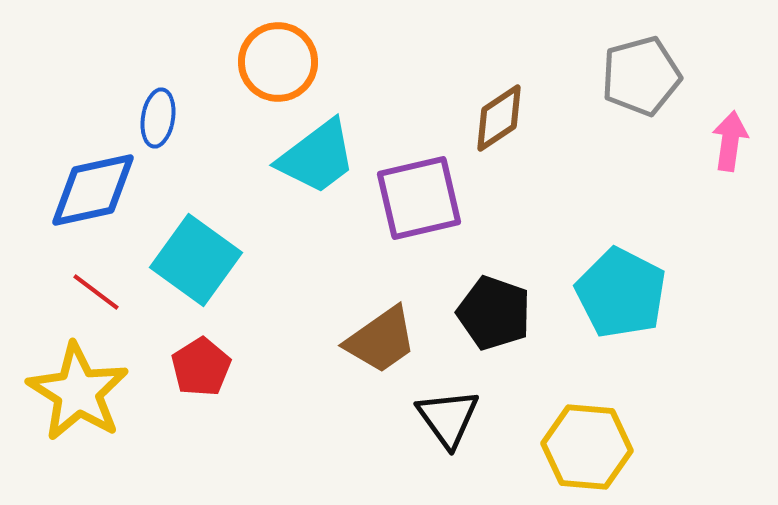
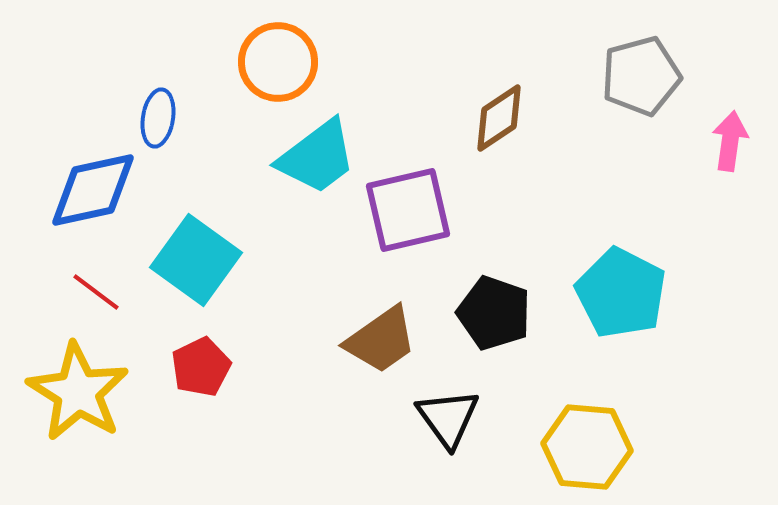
purple square: moved 11 px left, 12 px down
red pentagon: rotated 6 degrees clockwise
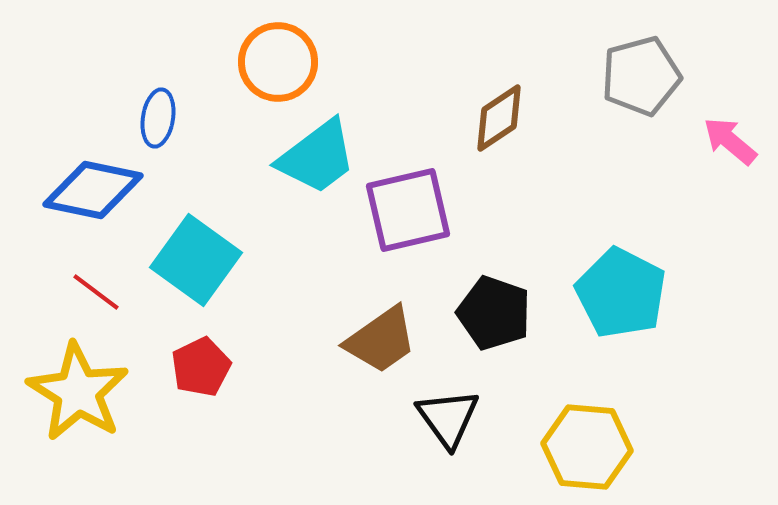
pink arrow: rotated 58 degrees counterclockwise
blue diamond: rotated 24 degrees clockwise
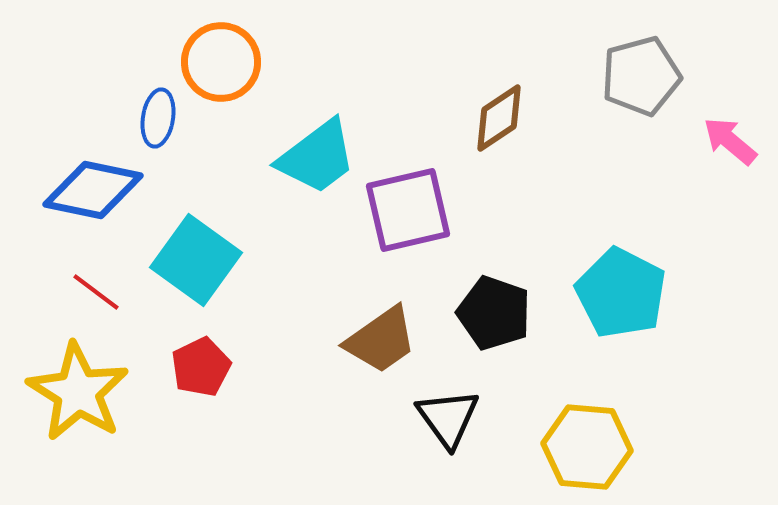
orange circle: moved 57 px left
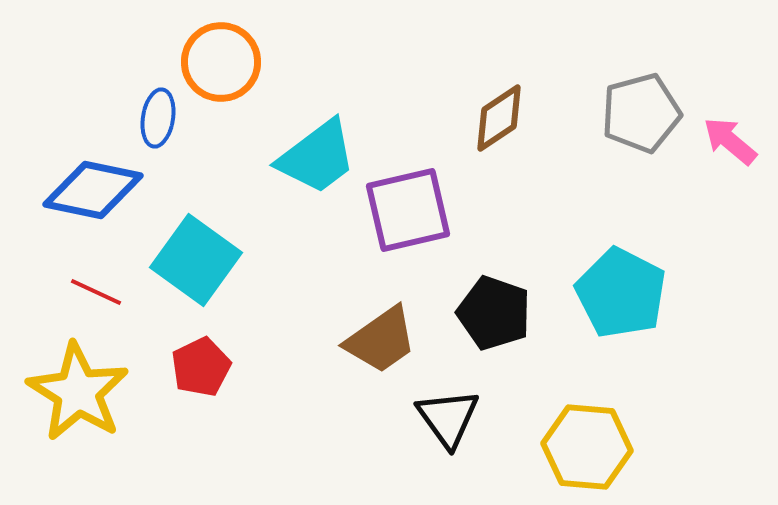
gray pentagon: moved 37 px down
red line: rotated 12 degrees counterclockwise
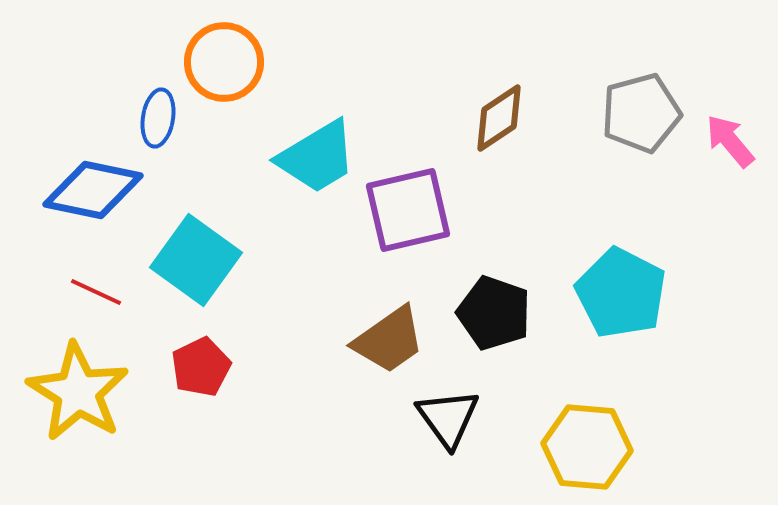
orange circle: moved 3 px right
pink arrow: rotated 10 degrees clockwise
cyan trapezoid: rotated 6 degrees clockwise
brown trapezoid: moved 8 px right
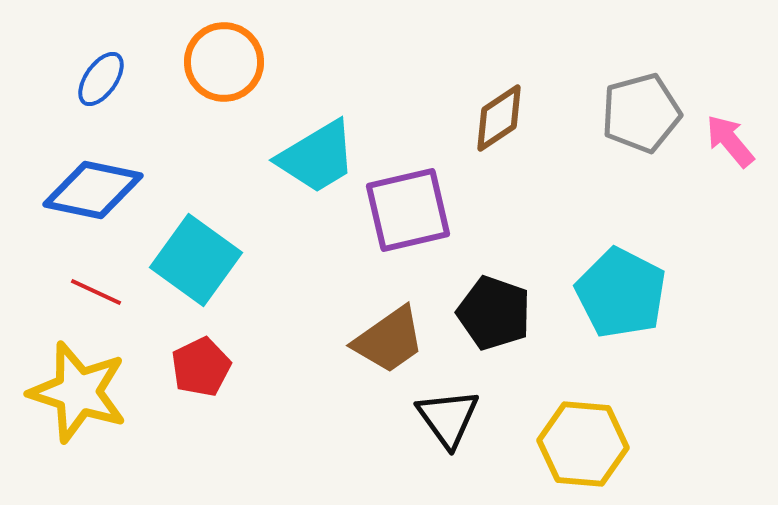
blue ellipse: moved 57 px left, 39 px up; rotated 26 degrees clockwise
yellow star: rotated 14 degrees counterclockwise
yellow hexagon: moved 4 px left, 3 px up
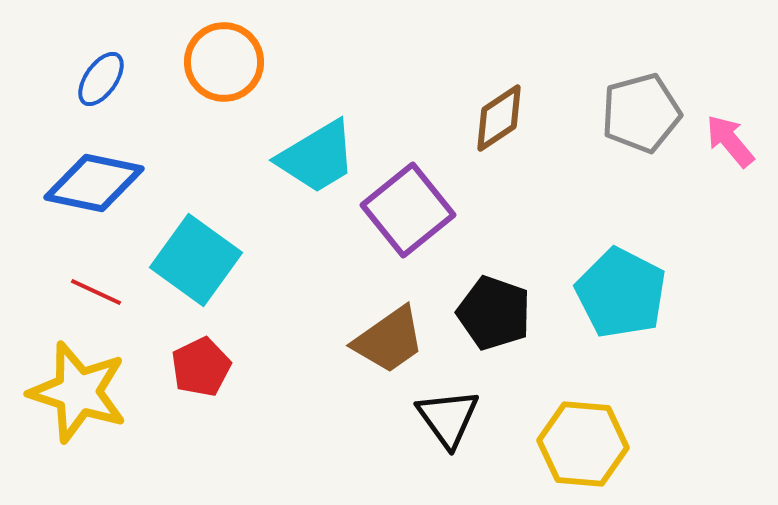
blue diamond: moved 1 px right, 7 px up
purple square: rotated 26 degrees counterclockwise
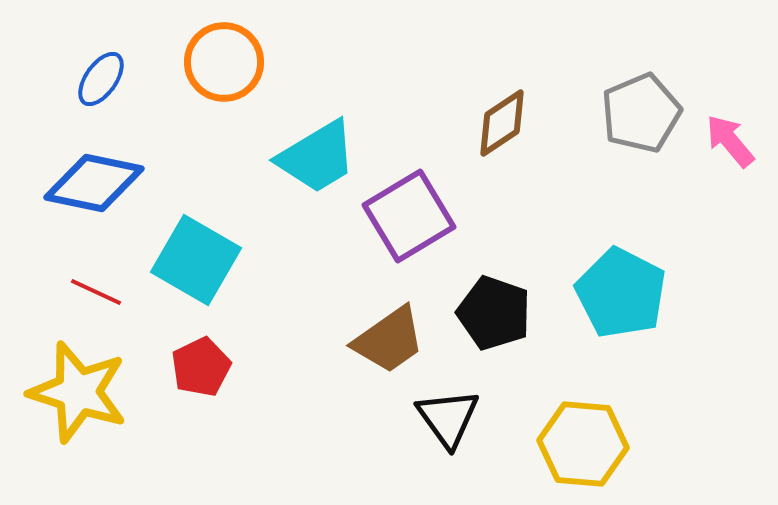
gray pentagon: rotated 8 degrees counterclockwise
brown diamond: moved 3 px right, 5 px down
purple square: moved 1 px right, 6 px down; rotated 8 degrees clockwise
cyan square: rotated 6 degrees counterclockwise
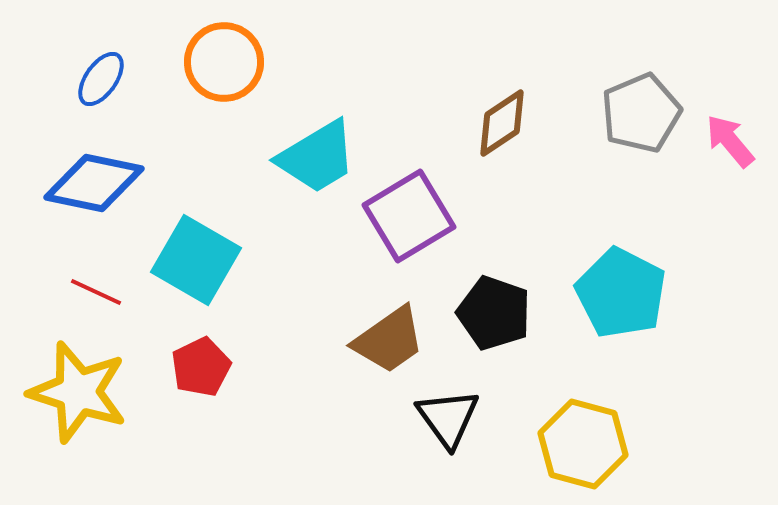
yellow hexagon: rotated 10 degrees clockwise
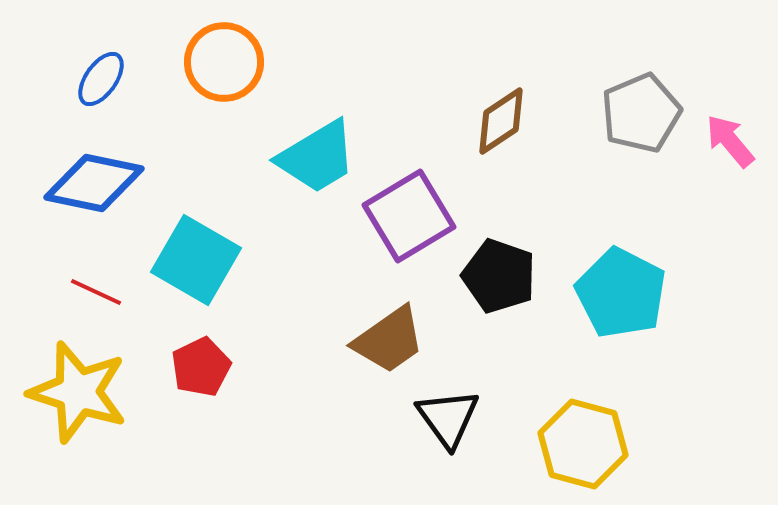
brown diamond: moved 1 px left, 2 px up
black pentagon: moved 5 px right, 37 px up
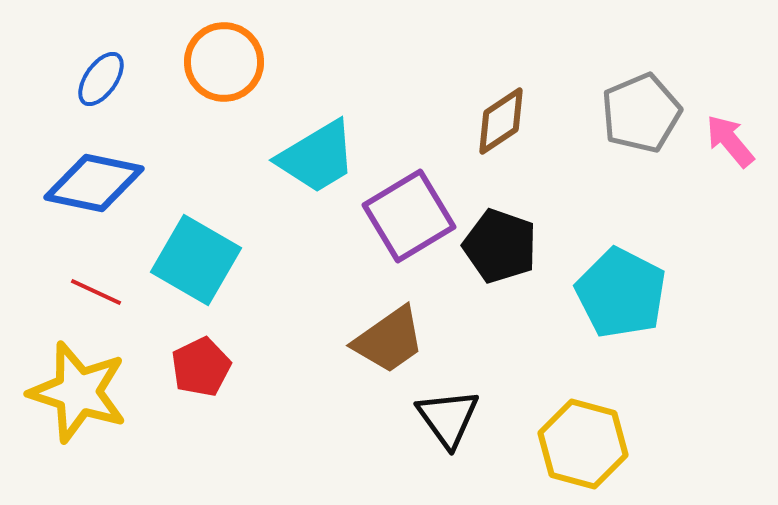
black pentagon: moved 1 px right, 30 px up
